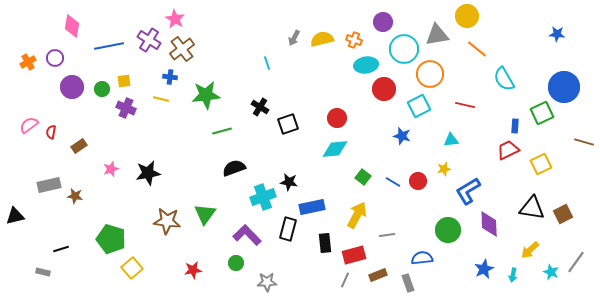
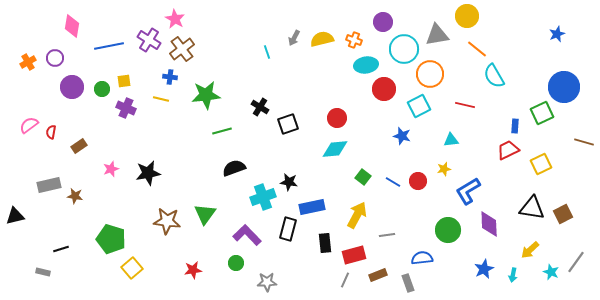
blue star at (557, 34): rotated 28 degrees counterclockwise
cyan line at (267, 63): moved 11 px up
cyan semicircle at (504, 79): moved 10 px left, 3 px up
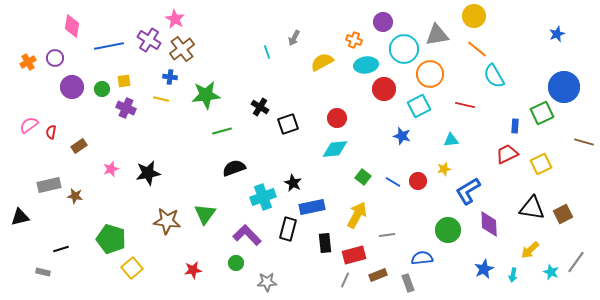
yellow circle at (467, 16): moved 7 px right
yellow semicircle at (322, 39): moved 23 px down; rotated 15 degrees counterclockwise
red trapezoid at (508, 150): moved 1 px left, 4 px down
black star at (289, 182): moved 4 px right, 1 px down; rotated 18 degrees clockwise
black triangle at (15, 216): moved 5 px right, 1 px down
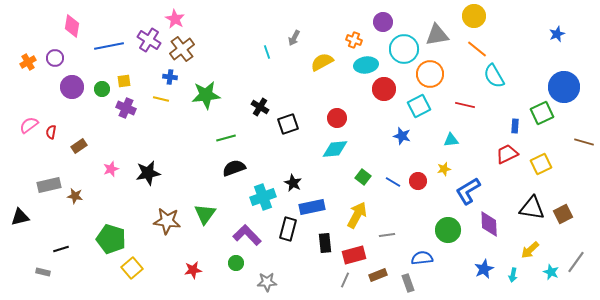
green line at (222, 131): moved 4 px right, 7 px down
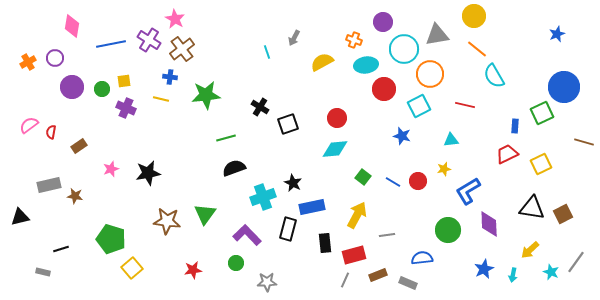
blue line at (109, 46): moved 2 px right, 2 px up
gray rectangle at (408, 283): rotated 48 degrees counterclockwise
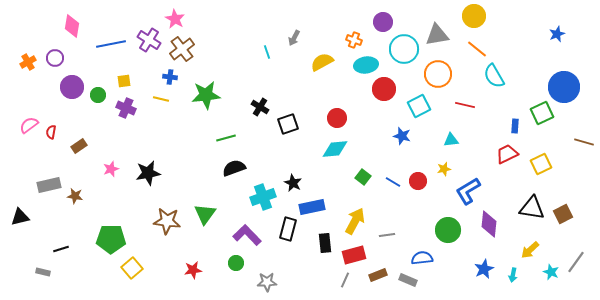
orange circle at (430, 74): moved 8 px right
green circle at (102, 89): moved 4 px left, 6 px down
yellow arrow at (357, 215): moved 2 px left, 6 px down
purple diamond at (489, 224): rotated 8 degrees clockwise
green pentagon at (111, 239): rotated 16 degrees counterclockwise
gray rectangle at (408, 283): moved 3 px up
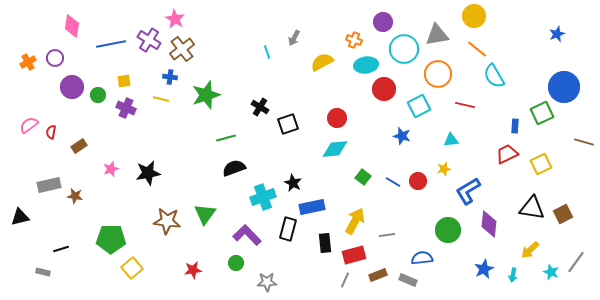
green star at (206, 95): rotated 12 degrees counterclockwise
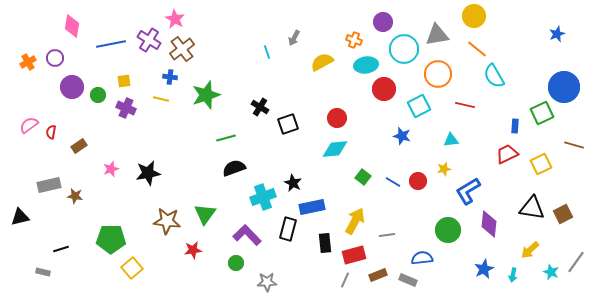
brown line at (584, 142): moved 10 px left, 3 px down
red star at (193, 270): moved 20 px up
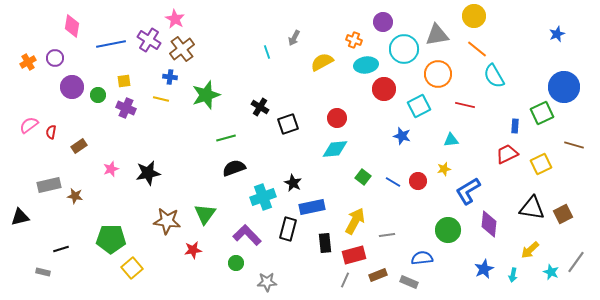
gray rectangle at (408, 280): moved 1 px right, 2 px down
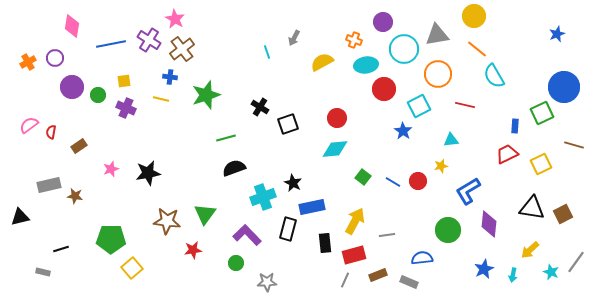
blue star at (402, 136): moved 1 px right, 5 px up; rotated 18 degrees clockwise
yellow star at (444, 169): moved 3 px left, 3 px up
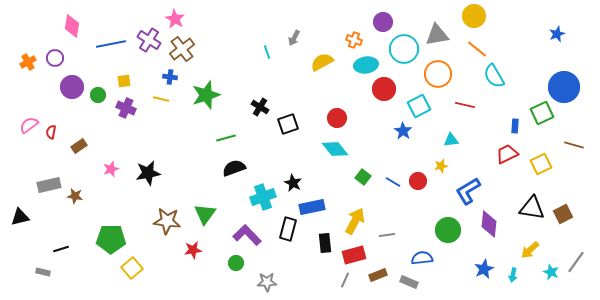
cyan diamond at (335, 149): rotated 56 degrees clockwise
